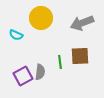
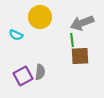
yellow circle: moved 1 px left, 1 px up
green line: moved 12 px right, 22 px up
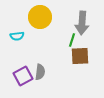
gray arrow: rotated 65 degrees counterclockwise
cyan semicircle: moved 1 px right, 1 px down; rotated 32 degrees counterclockwise
green line: rotated 24 degrees clockwise
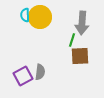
cyan semicircle: moved 8 px right, 21 px up; rotated 96 degrees clockwise
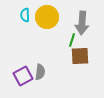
yellow circle: moved 7 px right
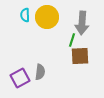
purple square: moved 3 px left, 2 px down
